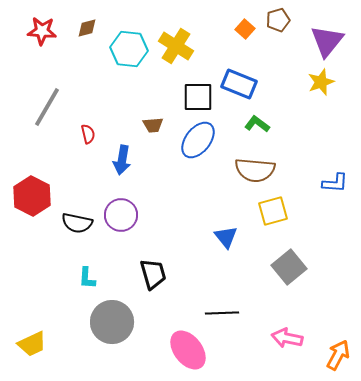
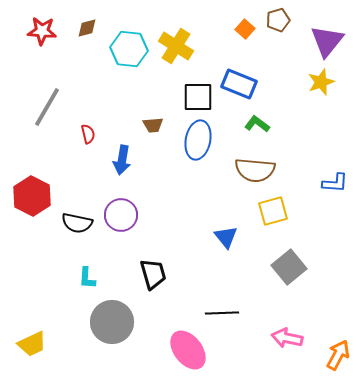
blue ellipse: rotated 27 degrees counterclockwise
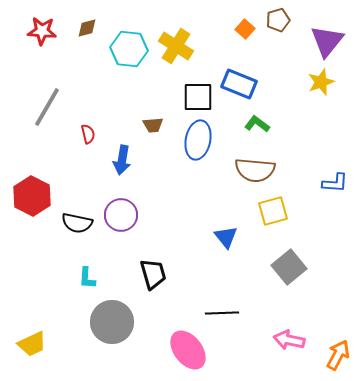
pink arrow: moved 2 px right, 2 px down
